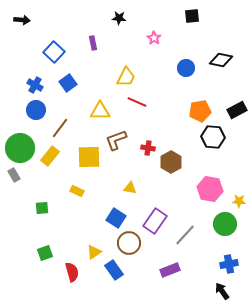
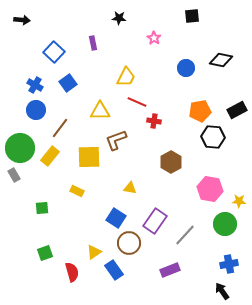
red cross at (148, 148): moved 6 px right, 27 px up
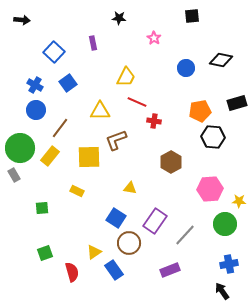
black rectangle at (237, 110): moved 7 px up; rotated 12 degrees clockwise
pink hexagon at (210, 189): rotated 15 degrees counterclockwise
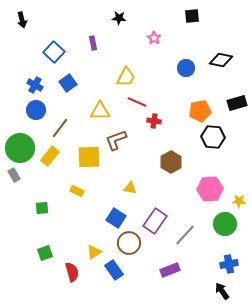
black arrow at (22, 20): rotated 70 degrees clockwise
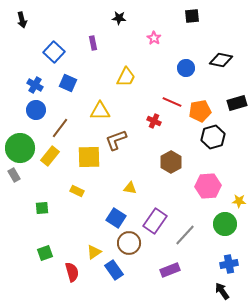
blue square at (68, 83): rotated 30 degrees counterclockwise
red line at (137, 102): moved 35 px right
red cross at (154, 121): rotated 16 degrees clockwise
black hexagon at (213, 137): rotated 20 degrees counterclockwise
pink hexagon at (210, 189): moved 2 px left, 3 px up
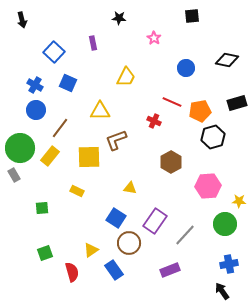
black diamond at (221, 60): moved 6 px right
yellow triangle at (94, 252): moved 3 px left, 2 px up
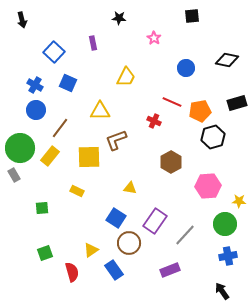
blue cross at (229, 264): moved 1 px left, 8 px up
